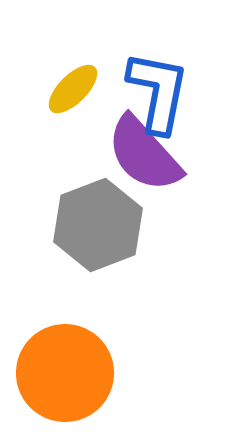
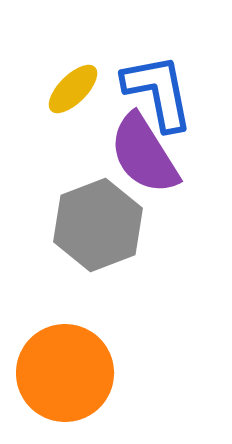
blue L-shape: rotated 22 degrees counterclockwise
purple semicircle: rotated 10 degrees clockwise
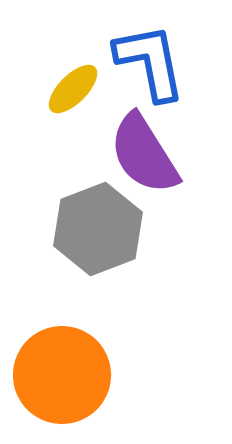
blue L-shape: moved 8 px left, 30 px up
gray hexagon: moved 4 px down
orange circle: moved 3 px left, 2 px down
